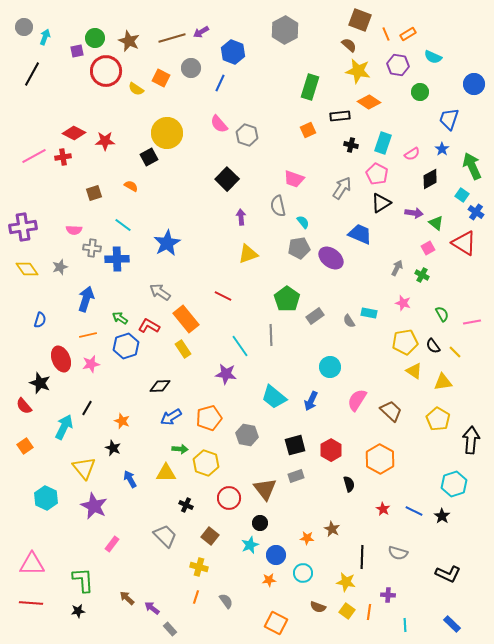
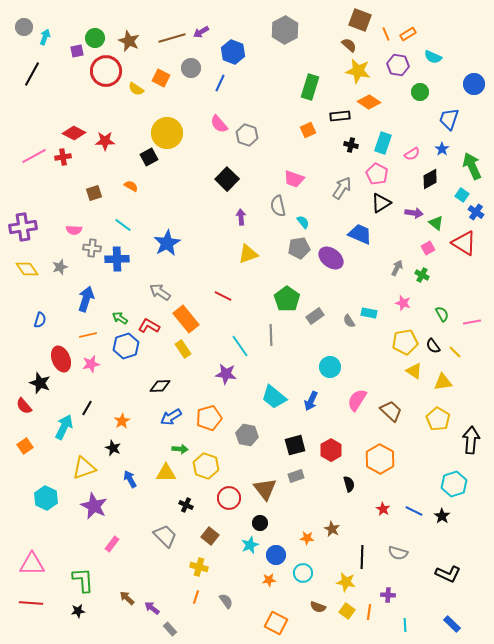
orange star at (122, 421): rotated 21 degrees clockwise
yellow hexagon at (206, 463): moved 3 px down
yellow triangle at (84, 468): rotated 50 degrees clockwise
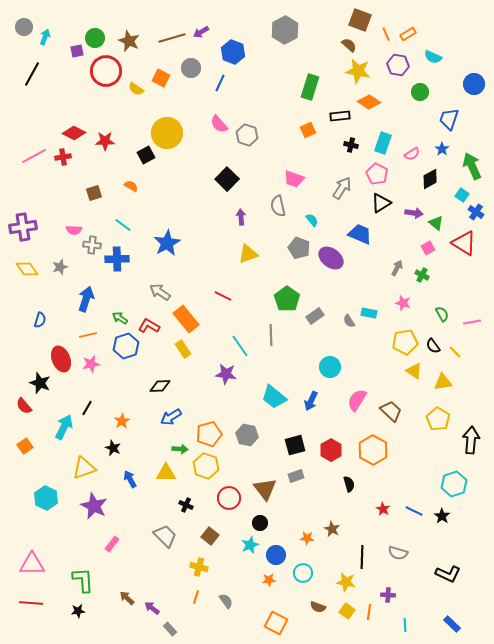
black square at (149, 157): moved 3 px left, 2 px up
cyan semicircle at (303, 222): moved 9 px right, 2 px up
gray cross at (92, 248): moved 3 px up
gray pentagon at (299, 248): rotated 30 degrees clockwise
orange pentagon at (209, 418): moved 16 px down
orange hexagon at (380, 459): moved 7 px left, 9 px up
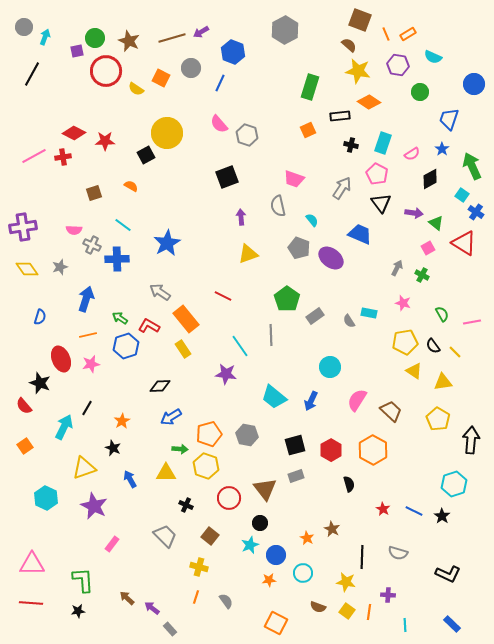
black square at (227, 179): moved 2 px up; rotated 25 degrees clockwise
black triangle at (381, 203): rotated 35 degrees counterclockwise
gray cross at (92, 245): rotated 18 degrees clockwise
blue semicircle at (40, 320): moved 3 px up
orange star at (307, 538): rotated 24 degrees clockwise
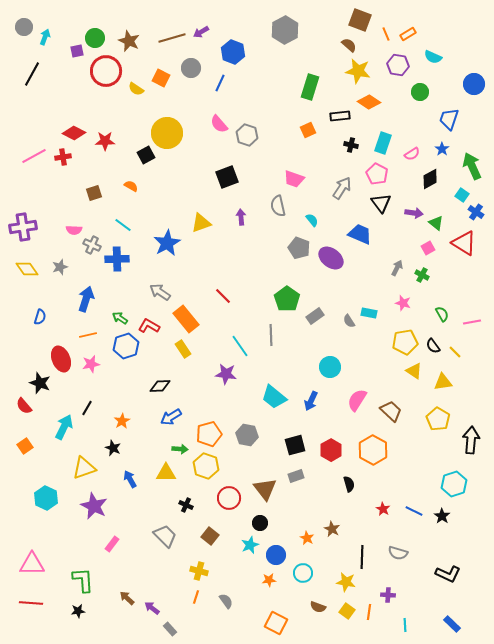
yellow triangle at (248, 254): moved 47 px left, 31 px up
red line at (223, 296): rotated 18 degrees clockwise
yellow cross at (199, 567): moved 4 px down
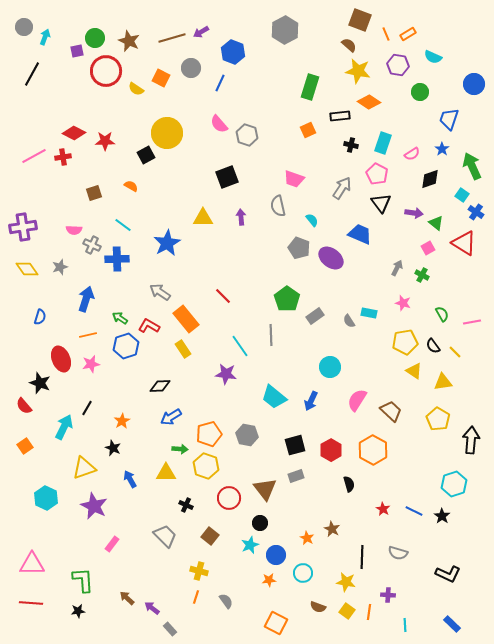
black diamond at (430, 179): rotated 10 degrees clockwise
yellow triangle at (201, 223): moved 2 px right, 5 px up; rotated 20 degrees clockwise
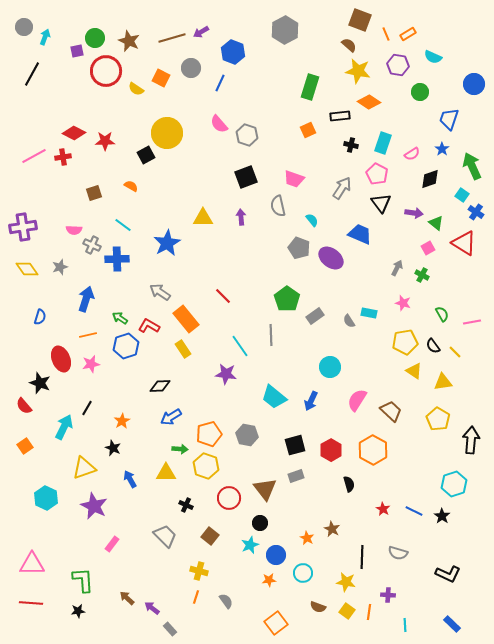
black square at (227, 177): moved 19 px right
orange square at (276, 623): rotated 25 degrees clockwise
